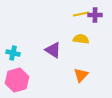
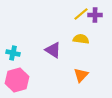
yellow line: rotated 28 degrees counterclockwise
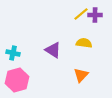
yellow semicircle: moved 3 px right, 4 px down
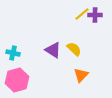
yellow line: moved 1 px right
yellow semicircle: moved 10 px left, 6 px down; rotated 35 degrees clockwise
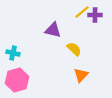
yellow line: moved 2 px up
purple triangle: moved 20 px up; rotated 18 degrees counterclockwise
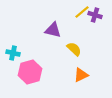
purple cross: rotated 16 degrees clockwise
orange triangle: rotated 21 degrees clockwise
pink hexagon: moved 13 px right, 8 px up
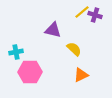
cyan cross: moved 3 px right, 1 px up; rotated 24 degrees counterclockwise
pink hexagon: rotated 15 degrees clockwise
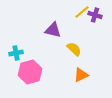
cyan cross: moved 1 px down
pink hexagon: rotated 15 degrees counterclockwise
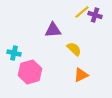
purple triangle: rotated 18 degrees counterclockwise
cyan cross: moved 2 px left; rotated 24 degrees clockwise
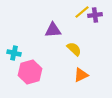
purple cross: rotated 24 degrees counterclockwise
